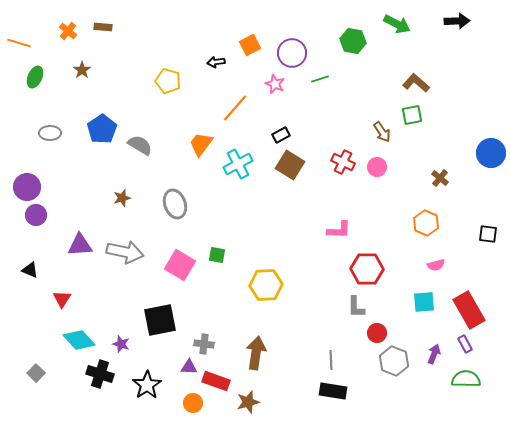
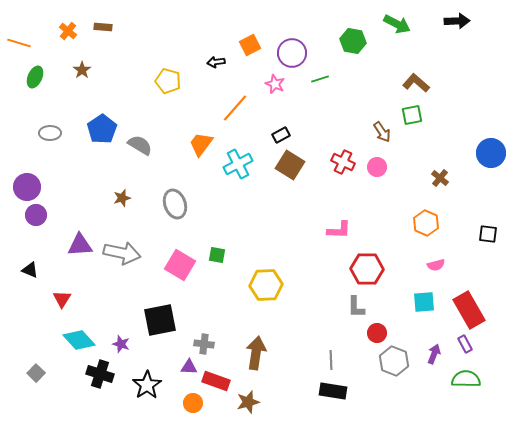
gray arrow at (125, 252): moved 3 px left, 1 px down
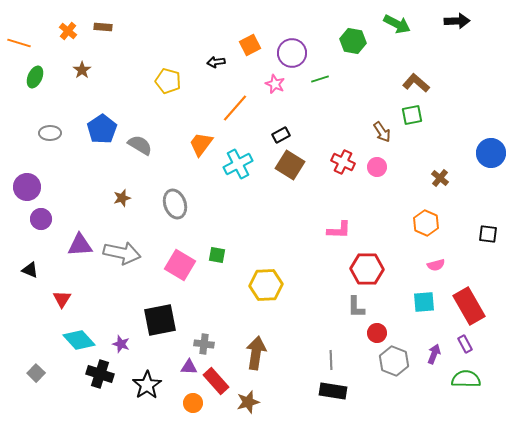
purple circle at (36, 215): moved 5 px right, 4 px down
red rectangle at (469, 310): moved 4 px up
red rectangle at (216, 381): rotated 28 degrees clockwise
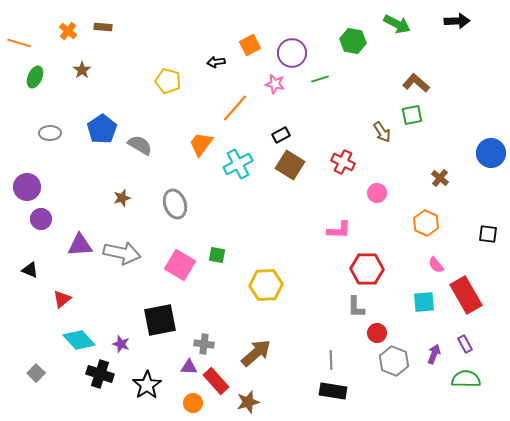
pink star at (275, 84): rotated 12 degrees counterclockwise
pink circle at (377, 167): moved 26 px down
pink semicircle at (436, 265): rotated 66 degrees clockwise
red triangle at (62, 299): rotated 18 degrees clockwise
red rectangle at (469, 306): moved 3 px left, 11 px up
brown arrow at (256, 353): rotated 40 degrees clockwise
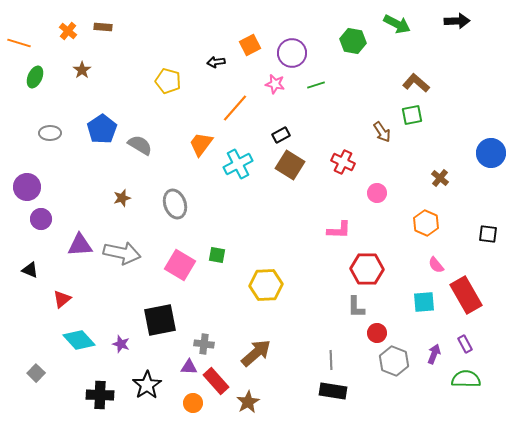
green line at (320, 79): moved 4 px left, 6 px down
black cross at (100, 374): moved 21 px down; rotated 16 degrees counterclockwise
brown star at (248, 402): rotated 15 degrees counterclockwise
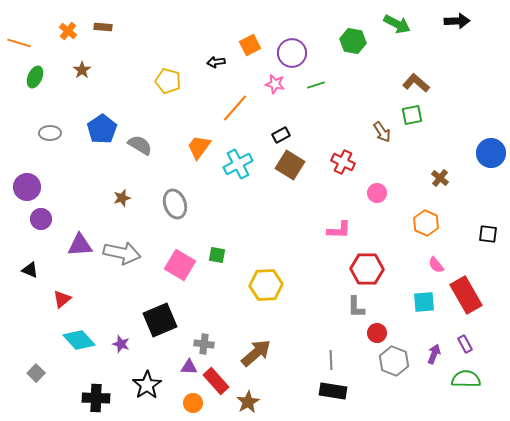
orange trapezoid at (201, 144): moved 2 px left, 3 px down
black square at (160, 320): rotated 12 degrees counterclockwise
black cross at (100, 395): moved 4 px left, 3 px down
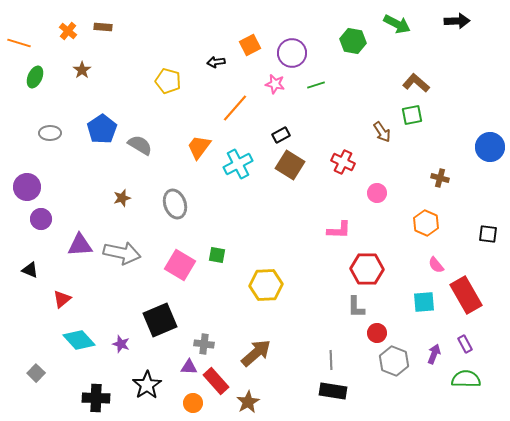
blue circle at (491, 153): moved 1 px left, 6 px up
brown cross at (440, 178): rotated 24 degrees counterclockwise
